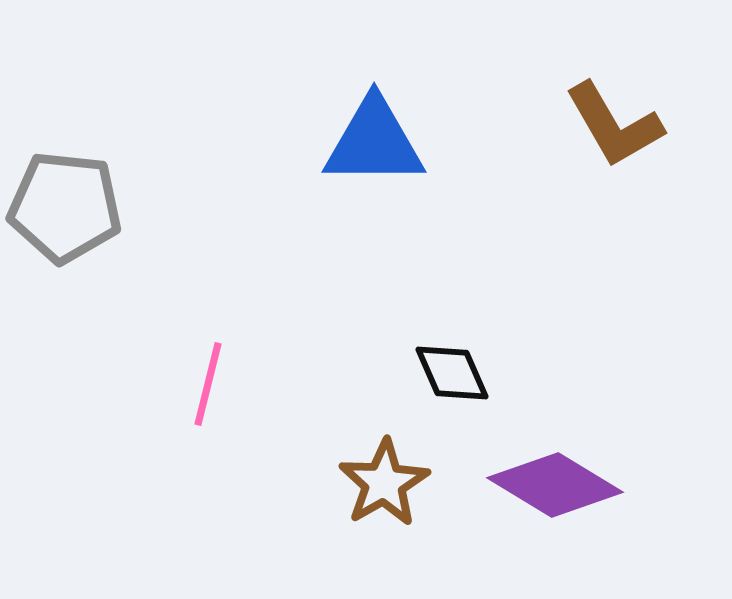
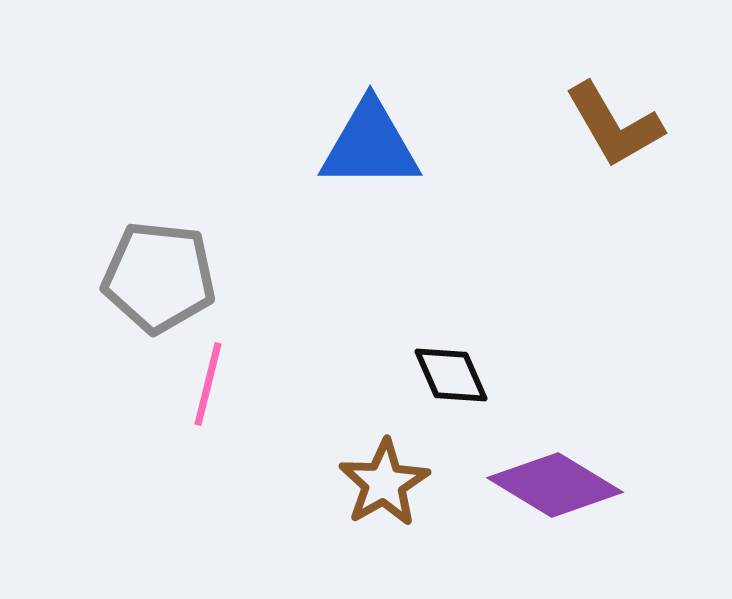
blue triangle: moved 4 px left, 3 px down
gray pentagon: moved 94 px right, 70 px down
black diamond: moved 1 px left, 2 px down
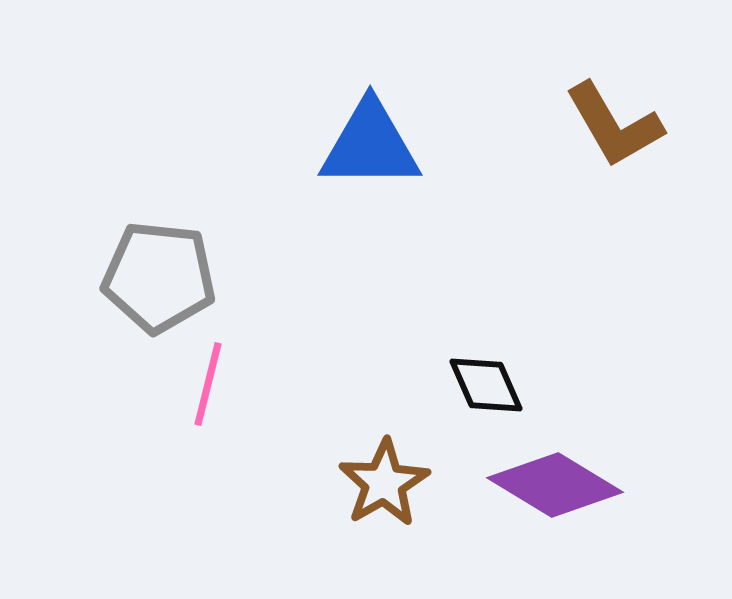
black diamond: moved 35 px right, 10 px down
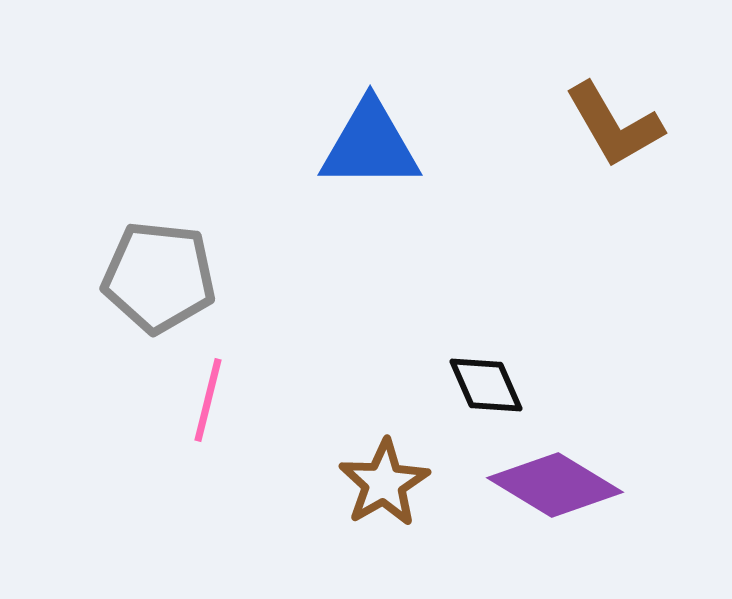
pink line: moved 16 px down
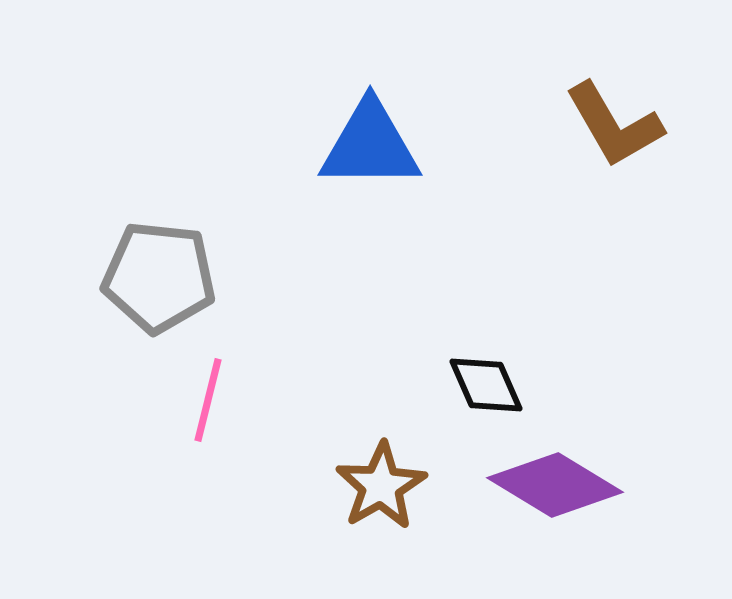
brown star: moved 3 px left, 3 px down
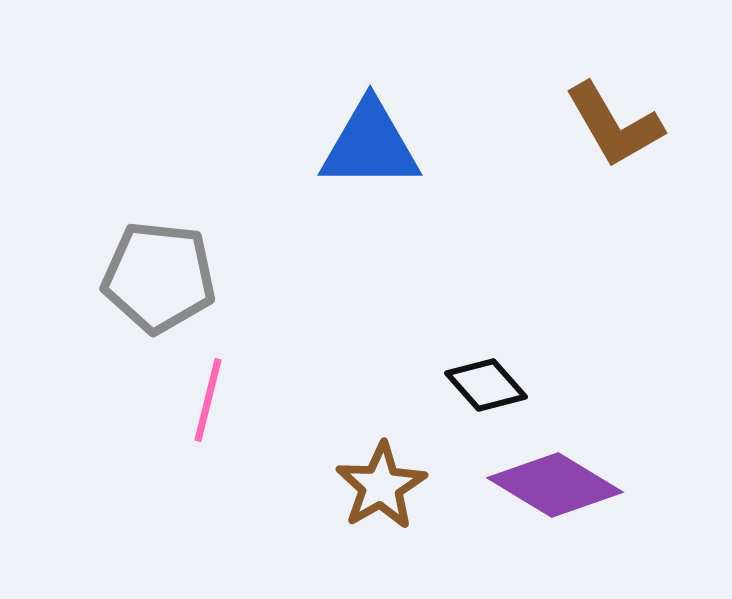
black diamond: rotated 18 degrees counterclockwise
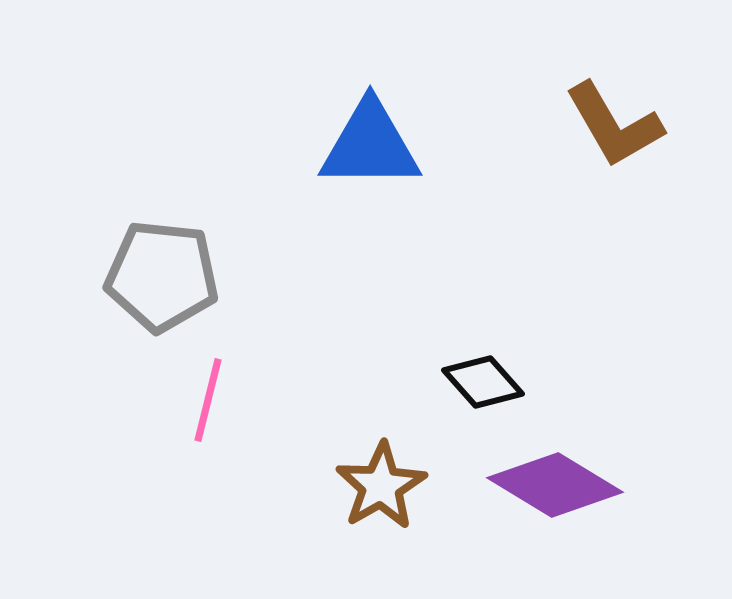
gray pentagon: moved 3 px right, 1 px up
black diamond: moved 3 px left, 3 px up
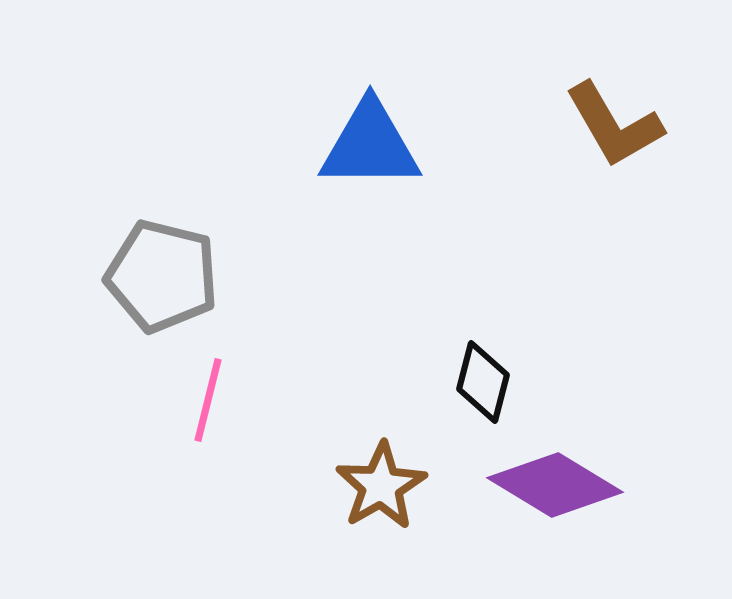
gray pentagon: rotated 8 degrees clockwise
black diamond: rotated 56 degrees clockwise
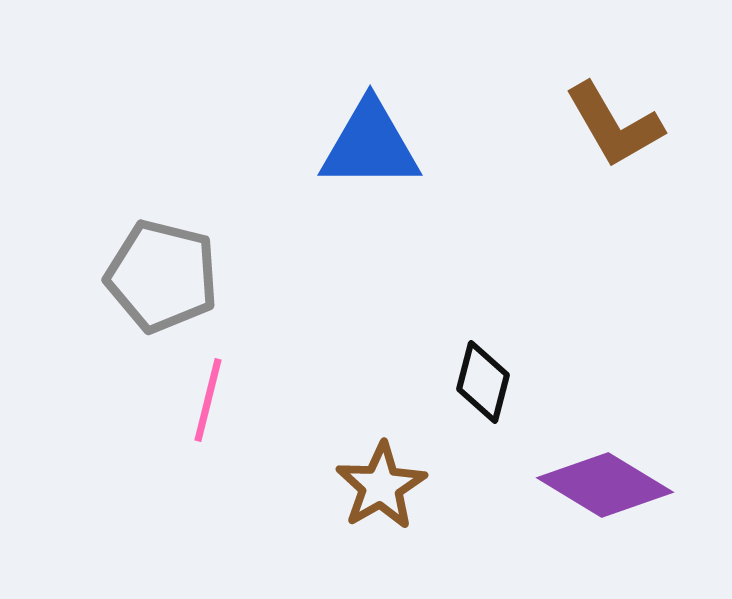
purple diamond: moved 50 px right
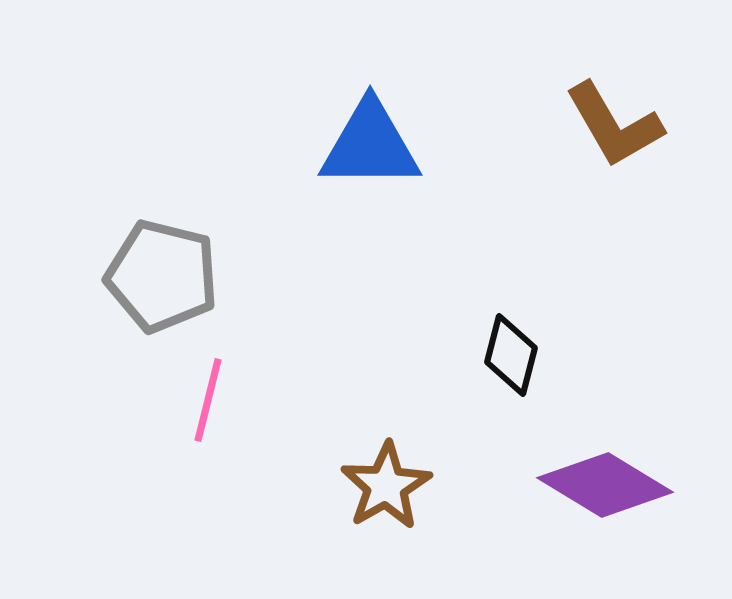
black diamond: moved 28 px right, 27 px up
brown star: moved 5 px right
